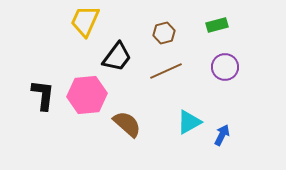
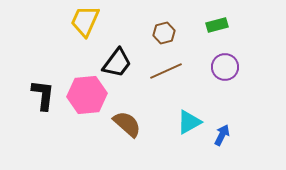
black trapezoid: moved 6 px down
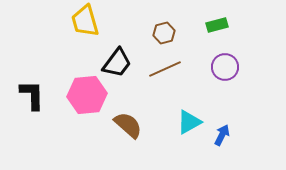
yellow trapezoid: rotated 40 degrees counterclockwise
brown line: moved 1 px left, 2 px up
black L-shape: moved 11 px left; rotated 8 degrees counterclockwise
brown semicircle: moved 1 px right, 1 px down
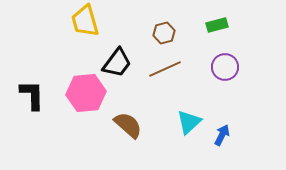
pink hexagon: moved 1 px left, 2 px up
cyan triangle: rotated 12 degrees counterclockwise
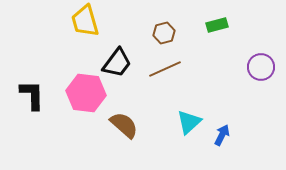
purple circle: moved 36 px right
pink hexagon: rotated 12 degrees clockwise
brown semicircle: moved 4 px left
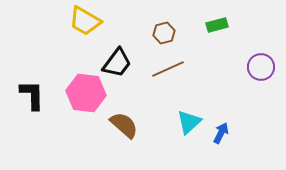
yellow trapezoid: rotated 44 degrees counterclockwise
brown line: moved 3 px right
blue arrow: moved 1 px left, 2 px up
